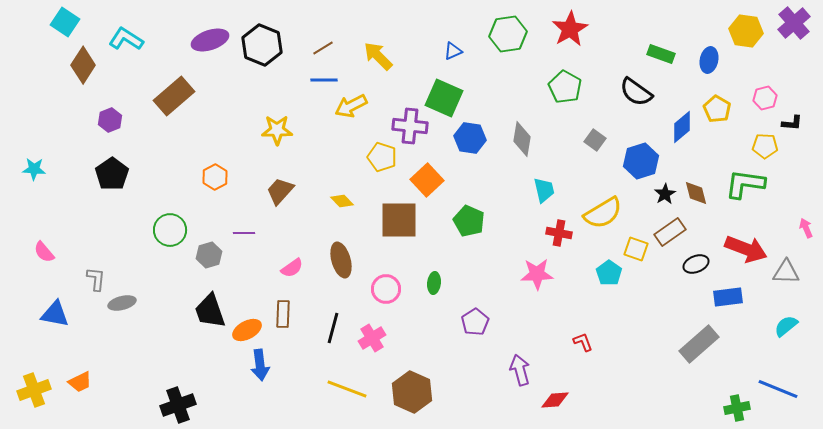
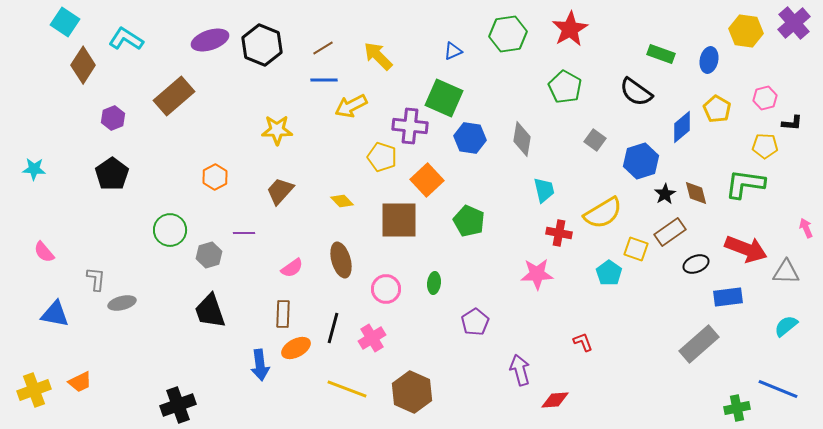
purple hexagon at (110, 120): moved 3 px right, 2 px up
orange ellipse at (247, 330): moved 49 px right, 18 px down
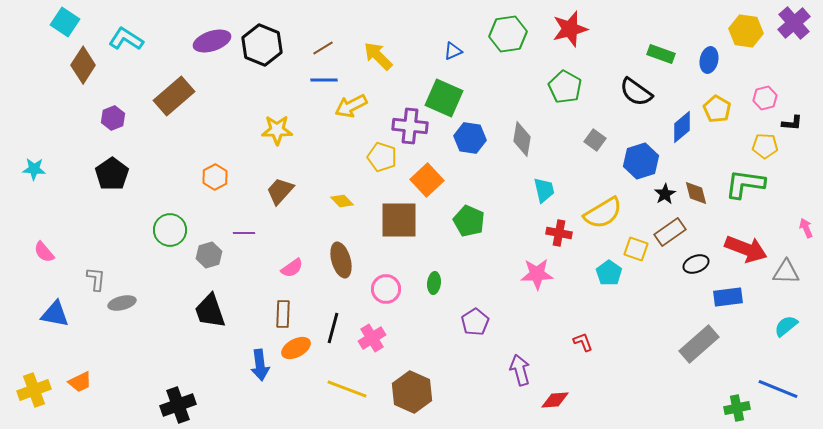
red star at (570, 29): rotated 15 degrees clockwise
purple ellipse at (210, 40): moved 2 px right, 1 px down
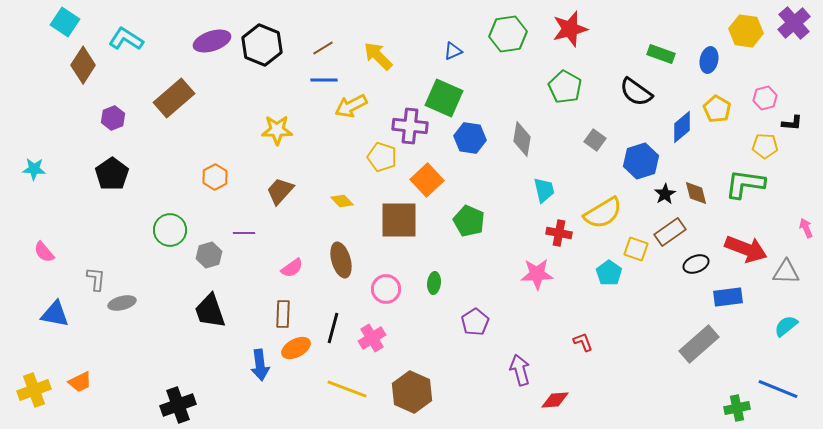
brown rectangle at (174, 96): moved 2 px down
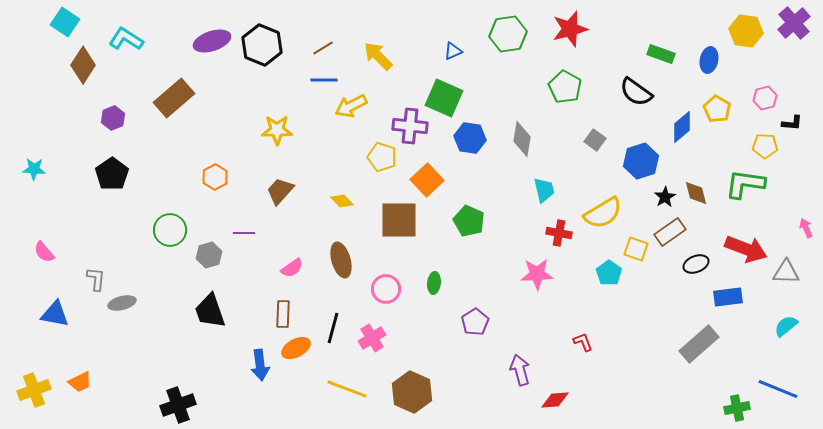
black star at (665, 194): moved 3 px down
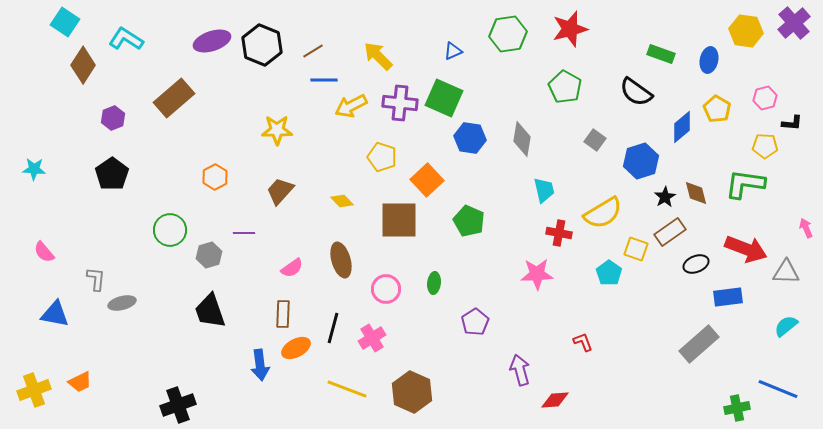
brown line at (323, 48): moved 10 px left, 3 px down
purple cross at (410, 126): moved 10 px left, 23 px up
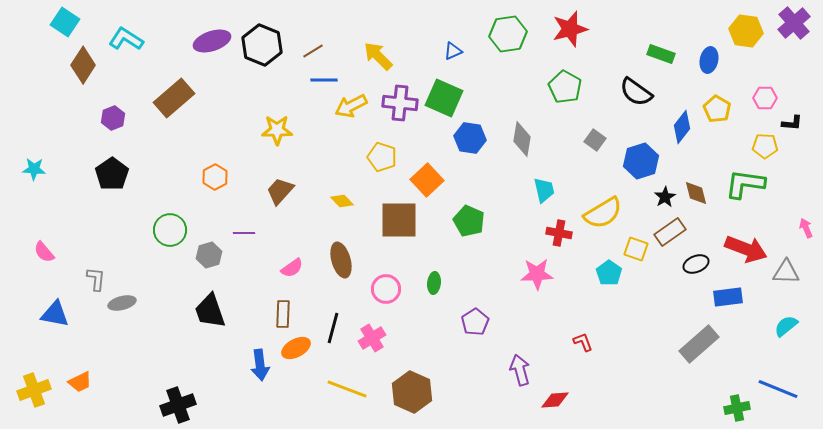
pink hexagon at (765, 98): rotated 15 degrees clockwise
blue diamond at (682, 127): rotated 12 degrees counterclockwise
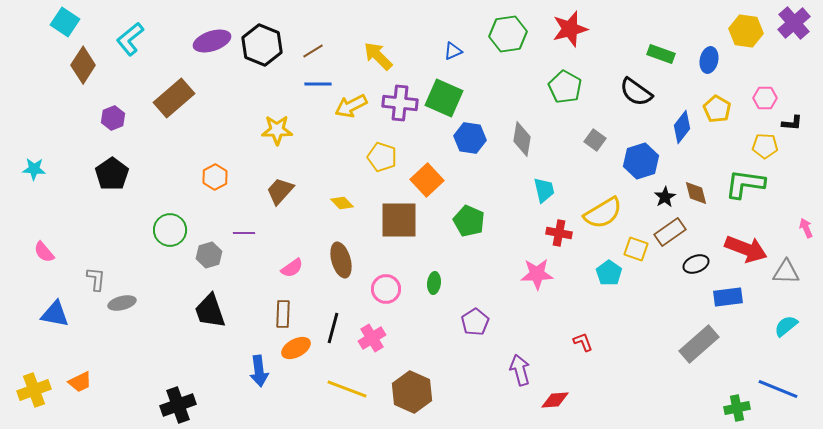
cyan L-shape at (126, 39): moved 4 px right; rotated 72 degrees counterclockwise
blue line at (324, 80): moved 6 px left, 4 px down
yellow diamond at (342, 201): moved 2 px down
blue arrow at (260, 365): moved 1 px left, 6 px down
